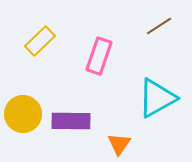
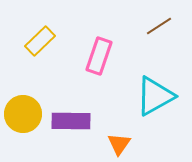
cyan triangle: moved 2 px left, 2 px up
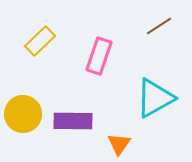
cyan triangle: moved 2 px down
purple rectangle: moved 2 px right
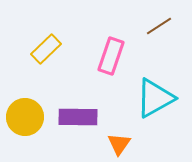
yellow rectangle: moved 6 px right, 8 px down
pink rectangle: moved 12 px right
yellow circle: moved 2 px right, 3 px down
purple rectangle: moved 5 px right, 4 px up
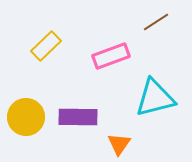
brown line: moved 3 px left, 4 px up
yellow rectangle: moved 3 px up
pink rectangle: rotated 51 degrees clockwise
cyan triangle: rotated 15 degrees clockwise
yellow circle: moved 1 px right
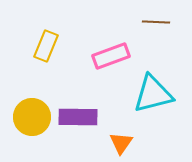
brown line: rotated 36 degrees clockwise
yellow rectangle: rotated 24 degrees counterclockwise
cyan triangle: moved 2 px left, 4 px up
yellow circle: moved 6 px right
orange triangle: moved 2 px right, 1 px up
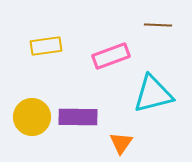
brown line: moved 2 px right, 3 px down
yellow rectangle: rotated 60 degrees clockwise
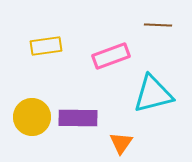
purple rectangle: moved 1 px down
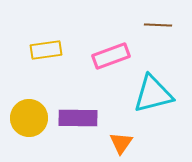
yellow rectangle: moved 4 px down
yellow circle: moved 3 px left, 1 px down
